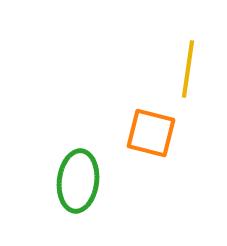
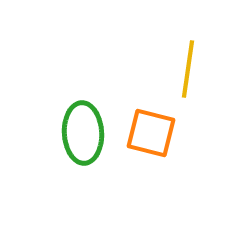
green ellipse: moved 5 px right, 48 px up; rotated 10 degrees counterclockwise
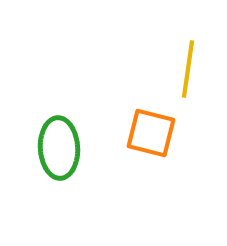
green ellipse: moved 24 px left, 15 px down
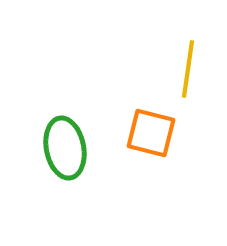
green ellipse: moved 6 px right; rotated 8 degrees counterclockwise
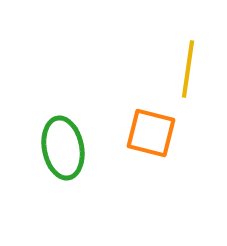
green ellipse: moved 2 px left
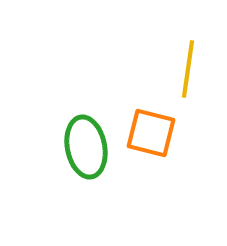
green ellipse: moved 23 px right, 1 px up
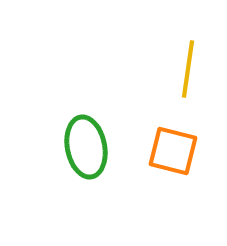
orange square: moved 22 px right, 18 px down
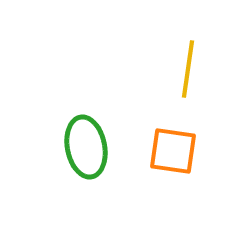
orange square: rotated 6 degrees counterclockwise
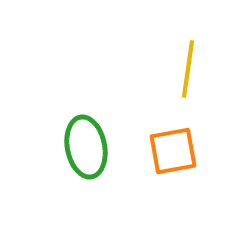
orange square: rotated 18 degrees counterclockwise
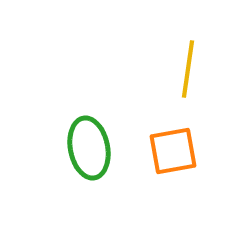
green ellipse: moved 3 px right, 1 px down
